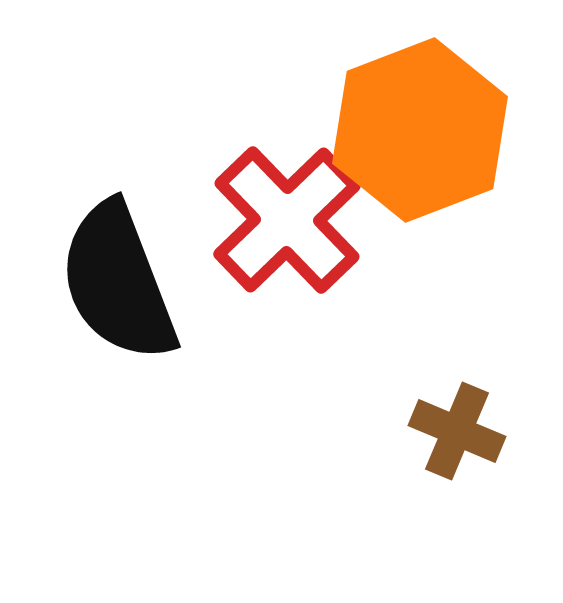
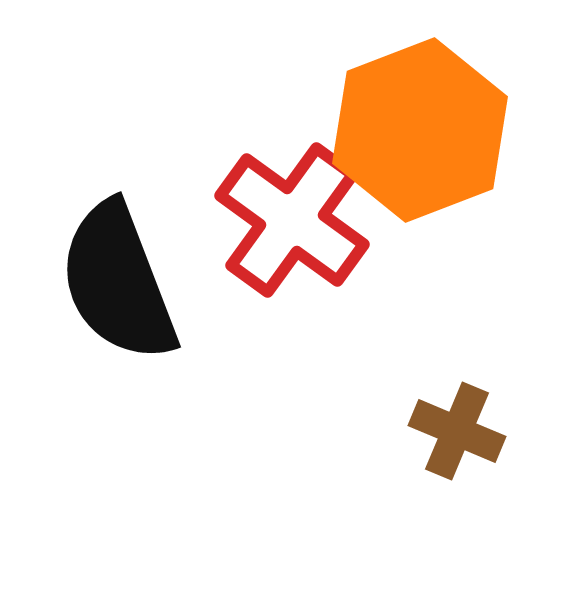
red cross: moved 5 px right; rotated 10 degrees counterclockwise
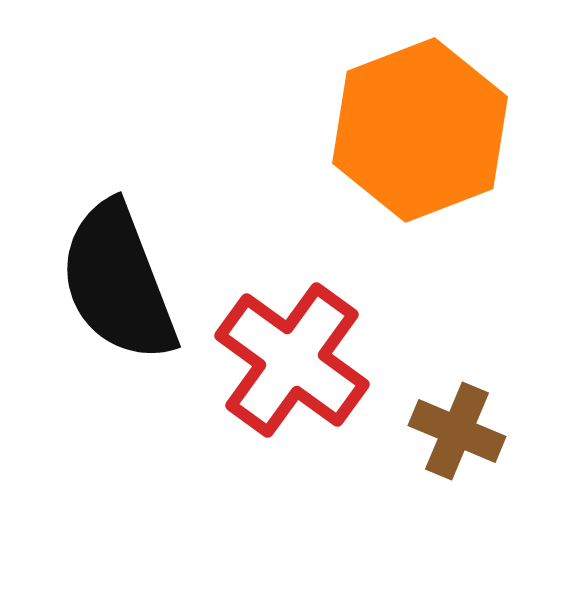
red cross: moved 140 px down
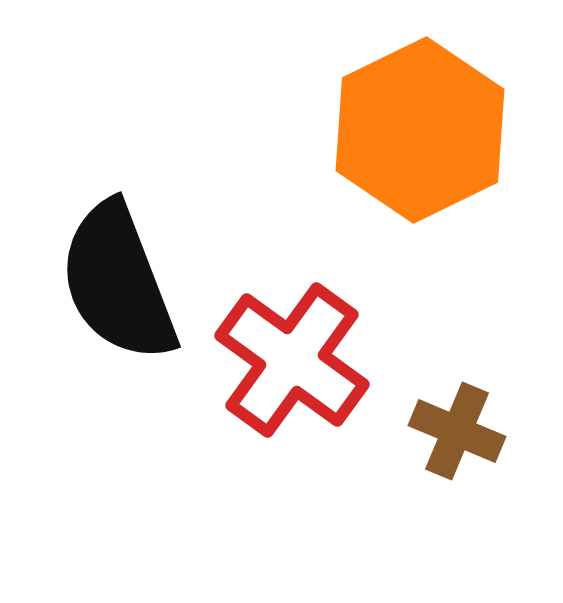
orange hexagon: rotated 5 degrees counterclockwise
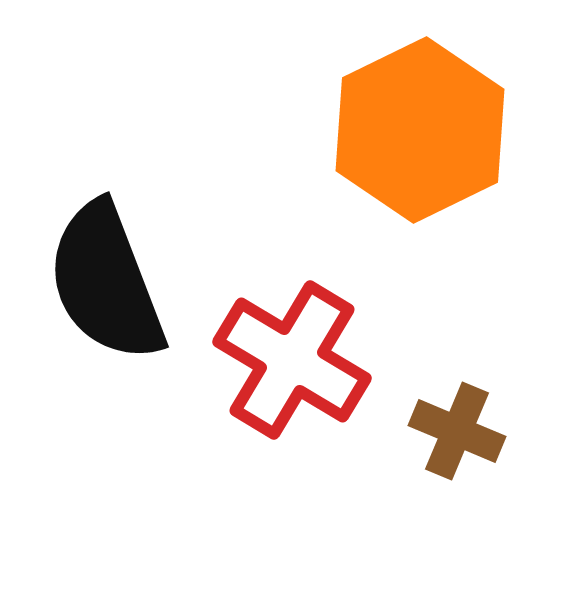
black semicircle: moved 12 px left
red cross: rotated 5 degrees counterclockwise
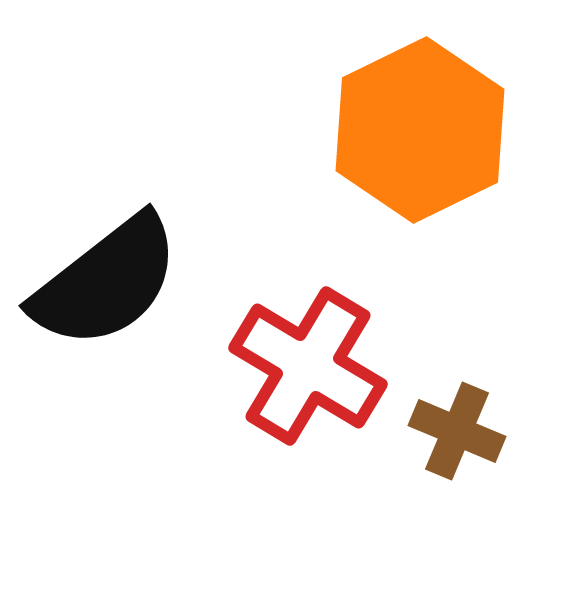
black semicircle: rotated 107 degrees counterclockwise
red cross: moved 16 px right, 6 px down
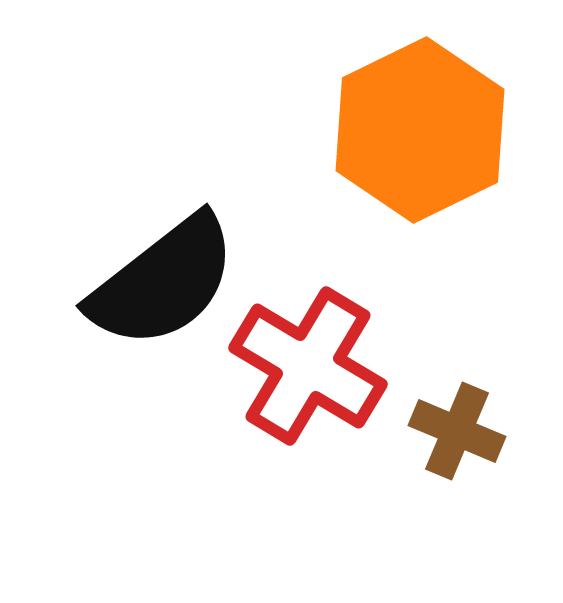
black semicircle: moved 57 px right
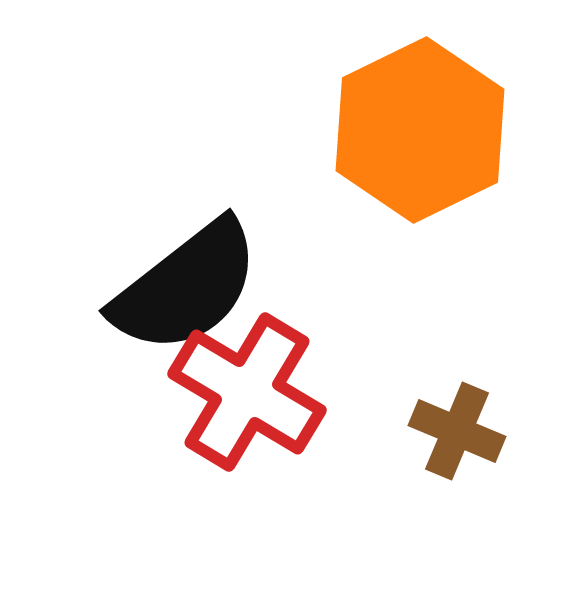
black semicircle: moved 23 px right, 5 px down
red cross: moved 61 px left, 26 px down
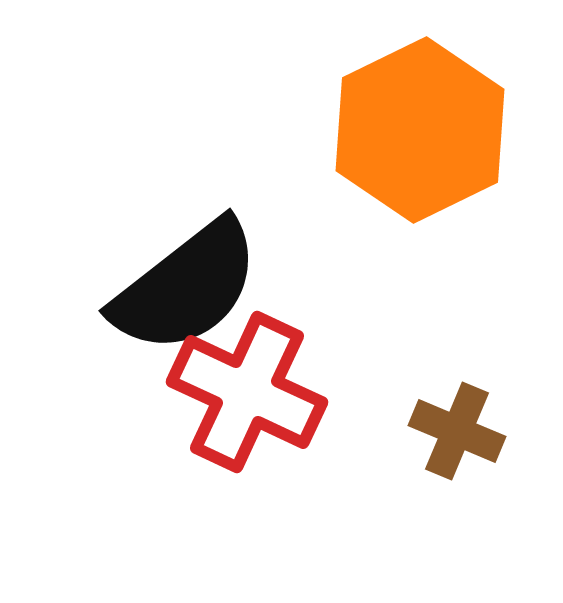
red cross: rotated 6 degrees counterclockwise
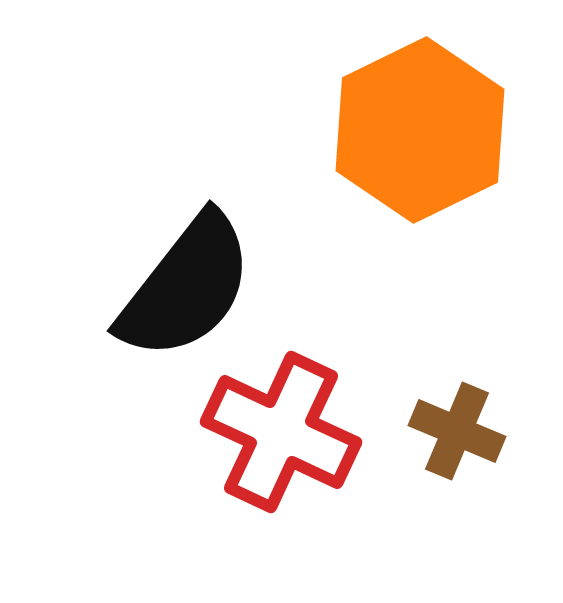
black semicircle: rotated 14 degrees counterclockwise
red cross: moved 34 px right, 40 px down
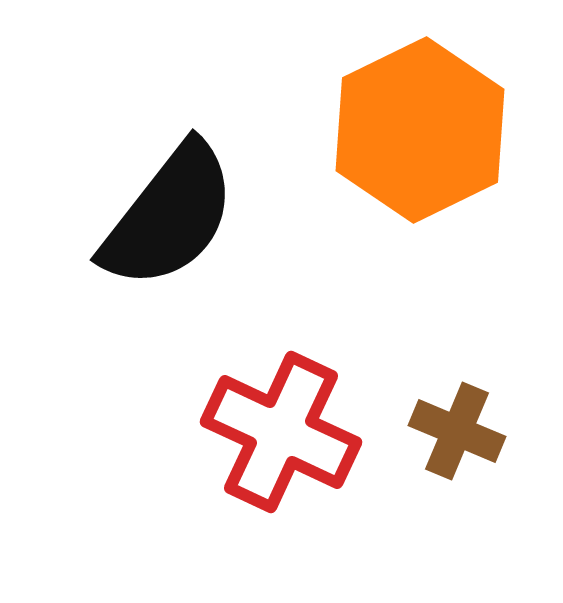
black semicircle: moved 17 px left, 71 px up
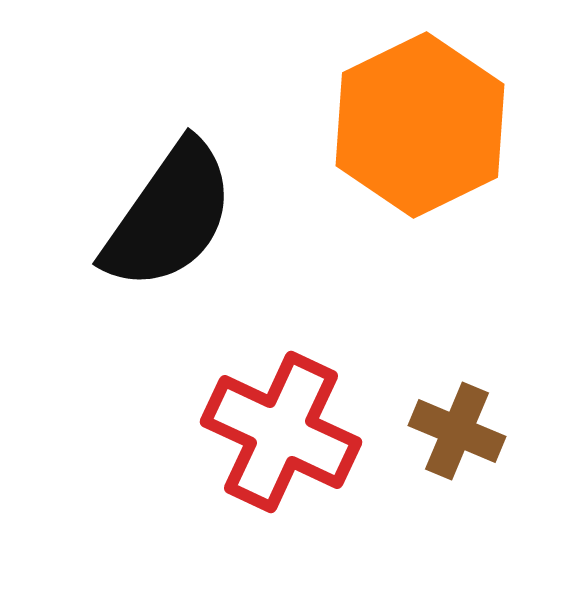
orange hexagon: moved 5 px up
black semicircle: rotated 3 degrees counterclockwise
